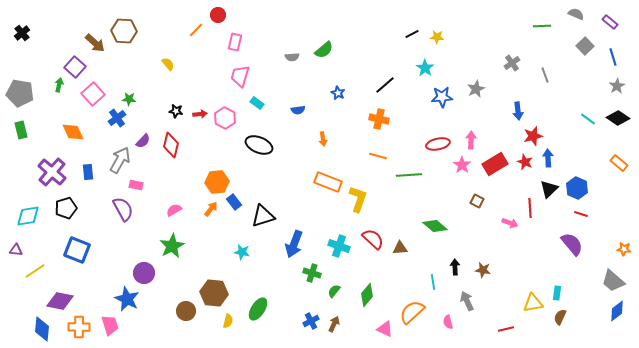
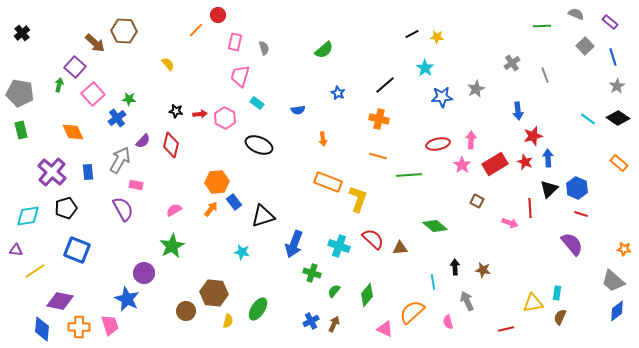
gray semicircle at (292, 57): moved 28 px left, 9 px up; rotated 104 degrees counterclockwise
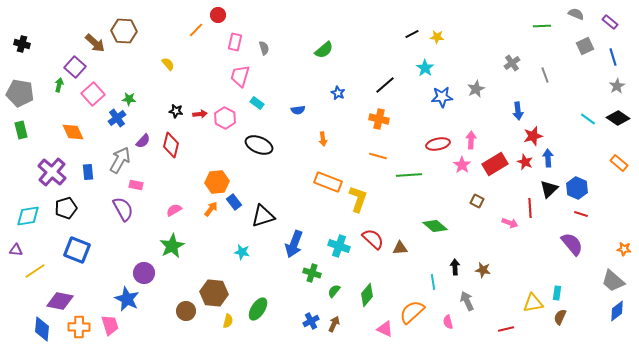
black cross at (22, 33): moved 11 px down; rotated 35 degrees counterclockwise
gray square at (585, 46): rotated 18 degrees clockwise
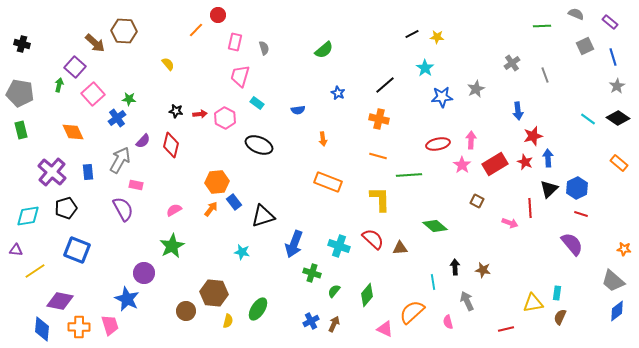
blue hexagon at (577, 188): rotated 10 degrees clockwise
yellow L-shape at (358, 199): moved 22 px right; rotated 20 degrees counterclockwise
